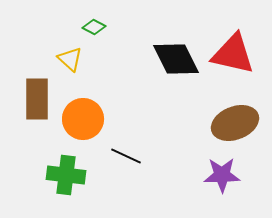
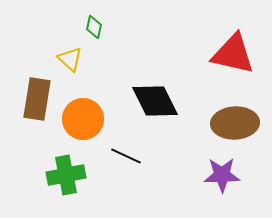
green diamond: rotated 75 degrees clockwise
black diamond: moved 21 px left, 42 px down
brown rectangle: rotated 9 degrees clockwise
brown ellipse: rotated 18 degrees clockwise
green cross: rotated 18 degrees counterclockwise
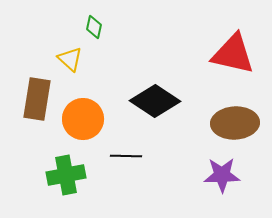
black diamond: rotated 30 degrees counterclockwise
black line: rotated 24 degrees counterclockwise
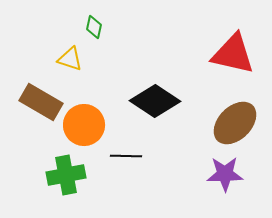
yellow triangle: rotated 24 degrees counterclockwise
brown rectangle: moved 4 px right, 3 px down; rotated 69 degrees counterclockwise
orange circle: moved 1 px right, 6 px down
brown ellipse: rotated 42 degrees counterclockwise
purple star: moved 3 px right, 1 px up
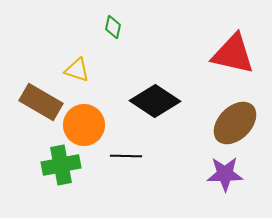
green diamond: moved 19 px right
yellow triangle: moved 7 px right, 11 px down
green cross: moved 5 px left, 10 px up
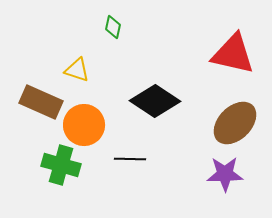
brown rectangle: rotated 6 degrees counterclockwise
black line: moved 4 px right, 3 px down
green cross: rotated 27 degrees clockwise
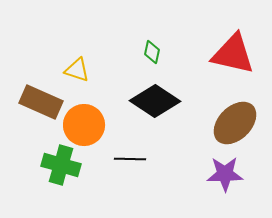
green diamond: moved 39 px right, 25 px down
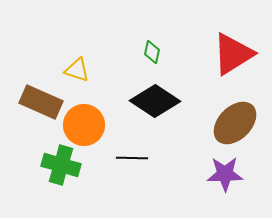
red triangle: rotated 45 degrees counterclockwise
black line: moved 2 px right, 1 px up
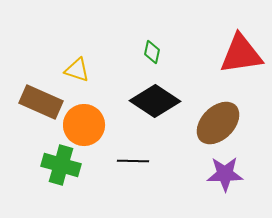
red triangle: moved 8 px right; rotated 24 degrees clockwise
brown ellipse: moved 17 px left
black line: moved 1 px right, 3 px down
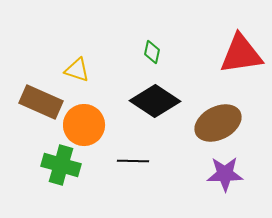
brown ellipse: rotated 18 degrees clockwise
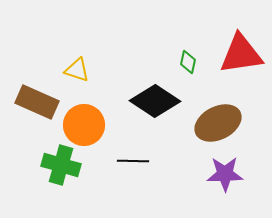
green diamond: moved 36 px right, 10 px down
brown rectangle: moved 4 px left
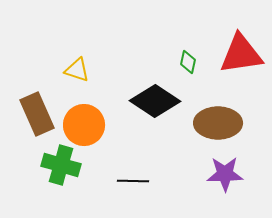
brown rectangle: moved 12 px down; rotated 42 degrees clockwise
brown ellipse: rotated 27 degrees clockwise
black line: moved 20 px down
